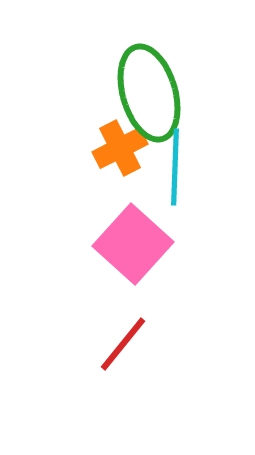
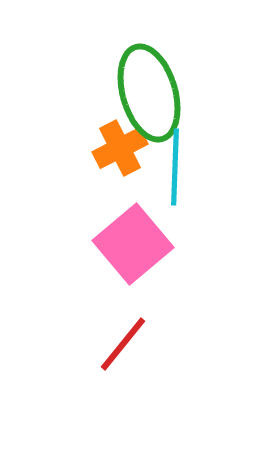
pink square: rotated 8 degrees clockwise
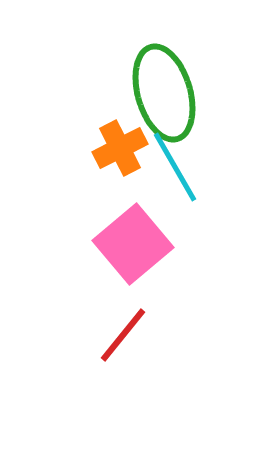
green ellipse: moved 15 px right
cyan line: rotated 32 degrees counterclockwise
red line: moved 9 px up
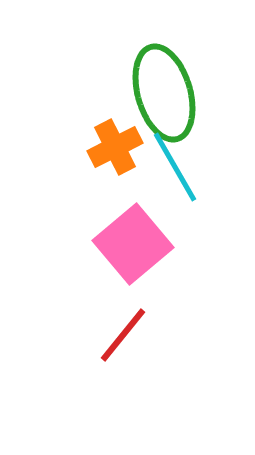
orange cross: moved 5 px left, 1 px up
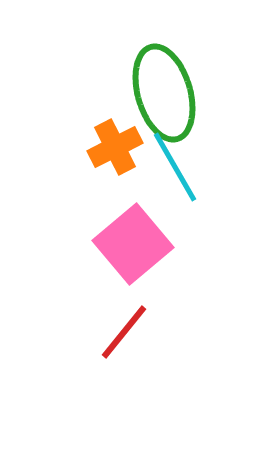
red line: moved 1 px right, 3 px up
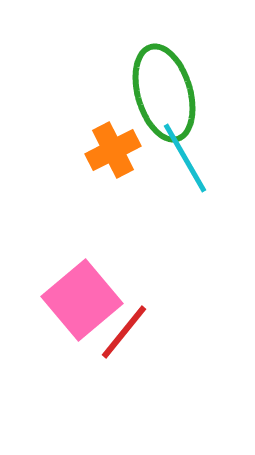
orange cross: moved 2 px left, 3 px down
cyan line: moved 10 px right, 9 px up
pink square: moved 51 px left, 56 px down
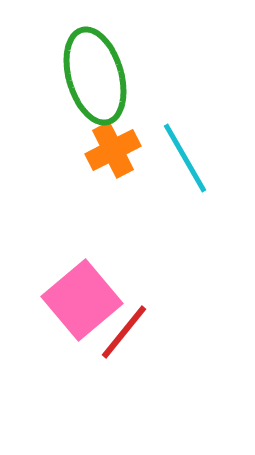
green ellipse: moved 69 px left, 17 px up
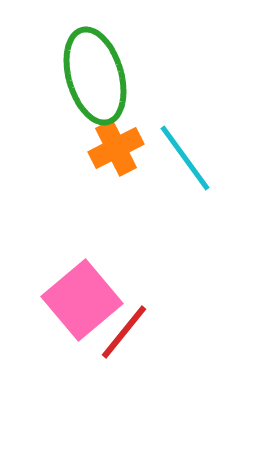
orange cross: moved 3 px right, 2 px up
cyan line: rotated 6 degrees counterclockwise
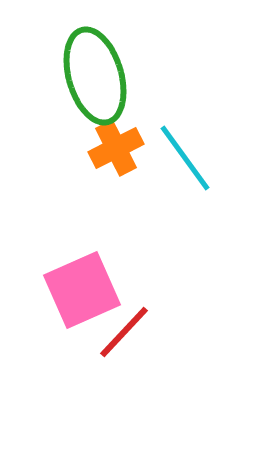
pink square: moved 10 px up; rotated 16 degrees clockwise
red line: rotated 4 degrees clockwise
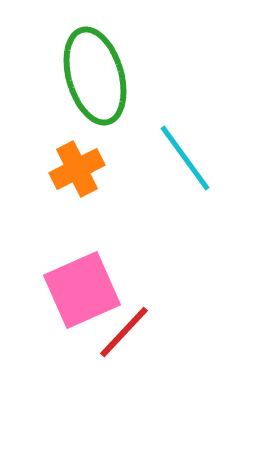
orange cross: moved 39 px left, 21 px down
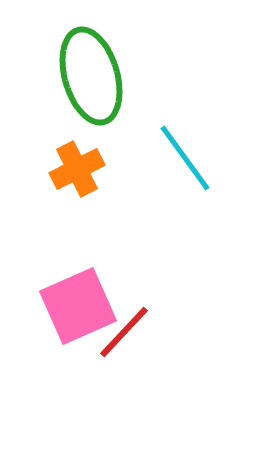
green ellipse: moved 4 px left
pink square: moved 4 px left, 16 px down
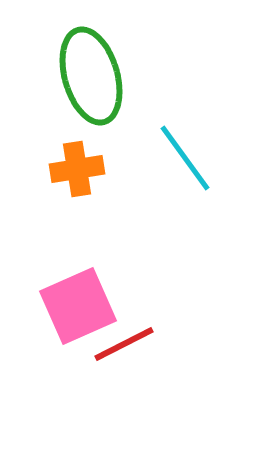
orange cross: rotated 18 degrees clockwise
red line: moved 12 px down; rotated 20 degrees clockwise
